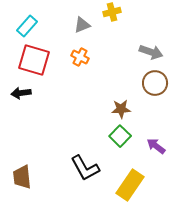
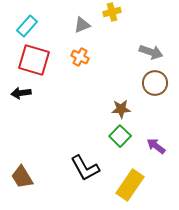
brown trapezoid: rotated 25 degrees counterclockwise
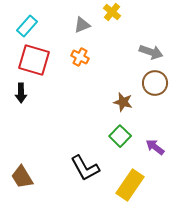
yellow cross: rotated 36 degrees counterclockwise
black arrow: rotated 84 degrees counterclockwise
brown star: moved 2 px right, 7 px up; rotated 18 degrees clockwise
purple arrow: moved 1 px left, 1 px down
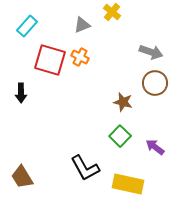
red square: moved 16 px right
yellow rectangle: moved 2 px left, 1 px up; rotated 68 degrees clockwise
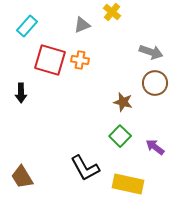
orange cross: moved 3 px down; rotated 18 degrees counterclockwise
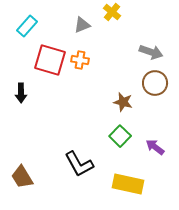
black L-shape: moved 6 px left, 4 px up
